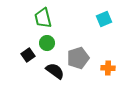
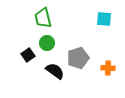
cyan square: rotated 28 degrees clockwise
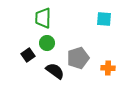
green trapezoid: rotated 15 degrees clockwise
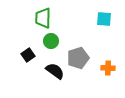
green circle: moved 4 px right, 2 px up
